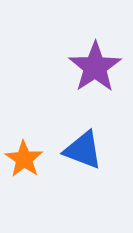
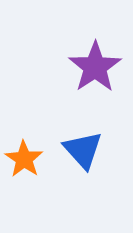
blue triangle: rotated 27 degrees clockwise
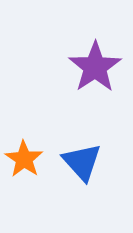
blue triangle: moved 1 px left, 12 px down
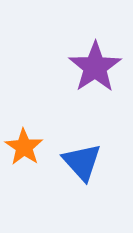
orange star: moved 12 px up
